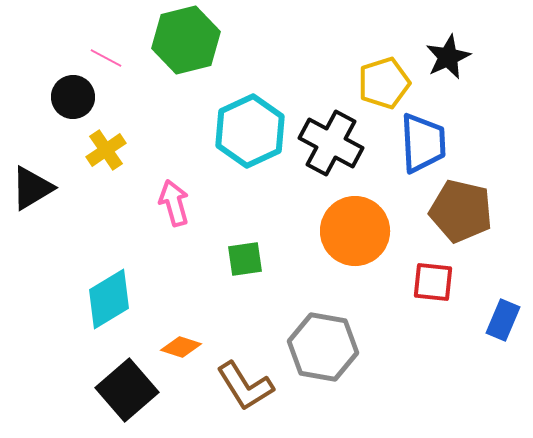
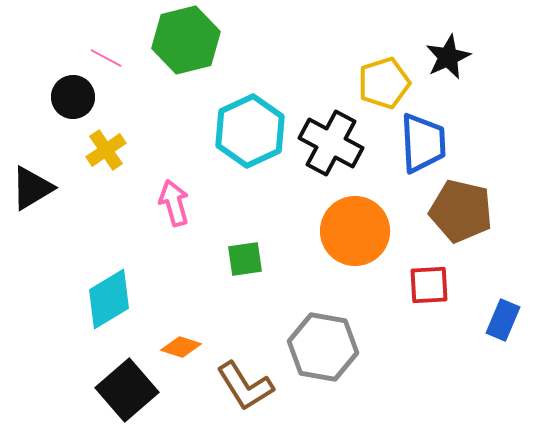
red square: moved 4 px left, 3 px down; rotated 9 degrees counterclockwise
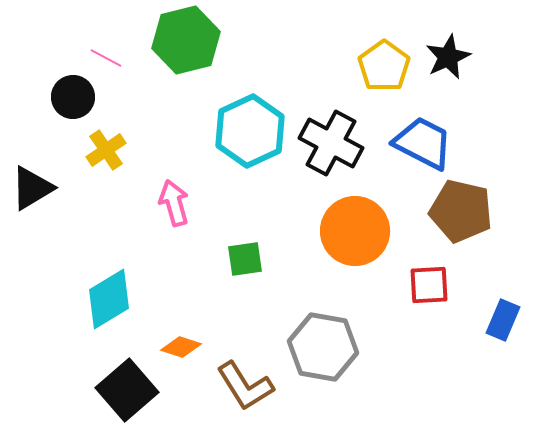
yellow pentagon: moved 17 px up; rotated 18 degrees counterclockwise
blue trapezoid: rotated 60 degrees counterclockwise
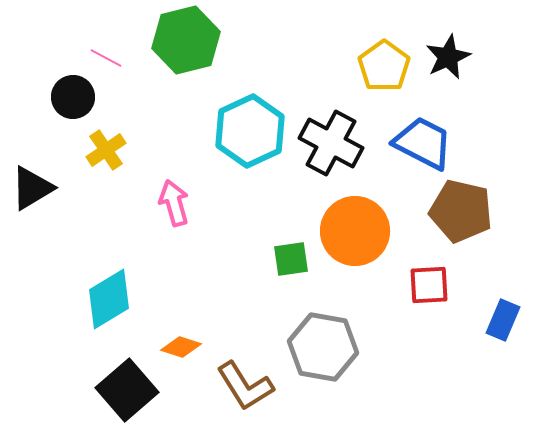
green square: moved 46 px right
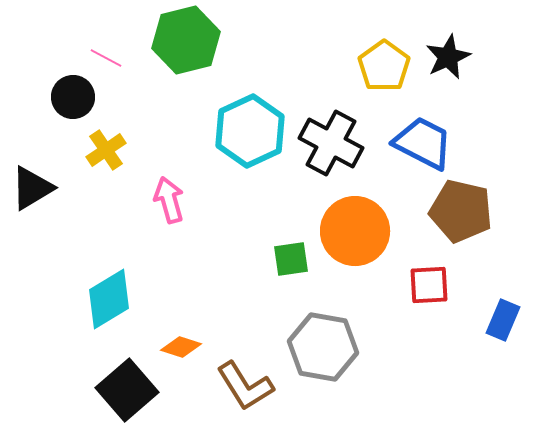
pink arrow: moved 5 px left, 3 px up
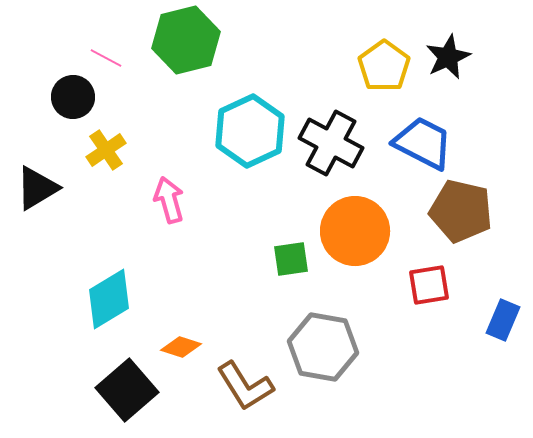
black triangle: moved 5 px right
red square: rotated 6 degrees counterclockwise
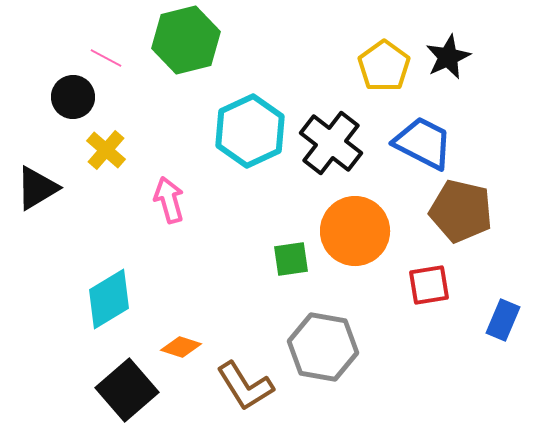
black cross: rotated 10 degrees clockwise
yellow cross: rotated 15 degrees counterclockwise
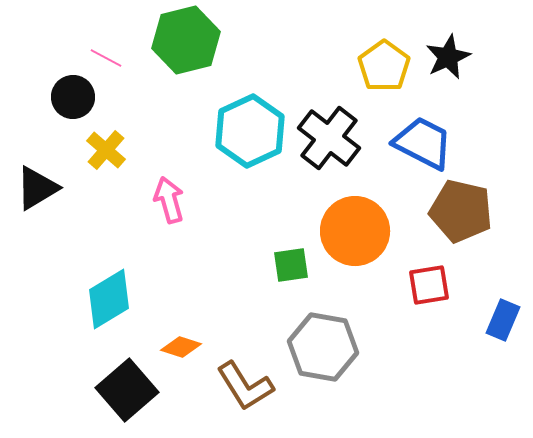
black cross: moved 2 px left, 5 px up
green square: moved 6 px down
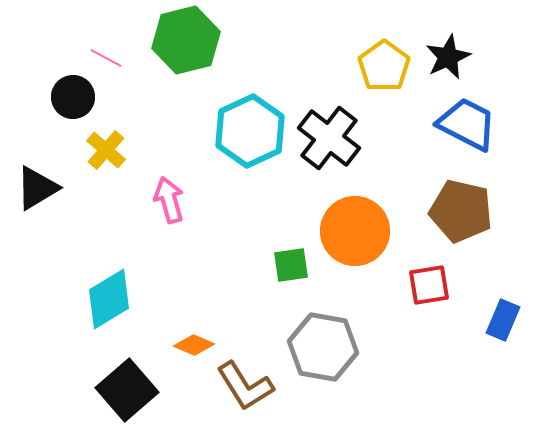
blue trapezoid: moved 44 px right, 19 px up
orange diamond: moved 13 px right, 2 px up; rotated 6 degrees clockwise
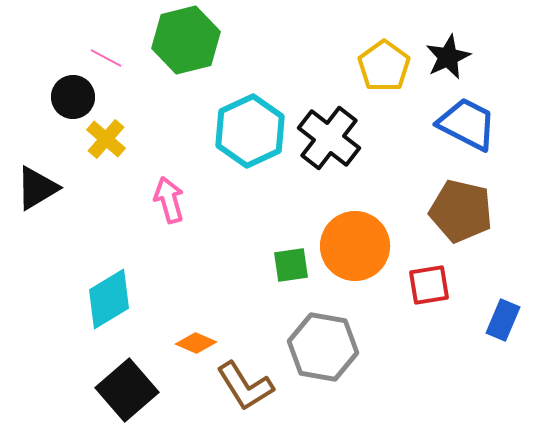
yellow cross: moved 11 px up
orange circle: moved 15 px down
orange diamond: moved 2 px right, 2 px up
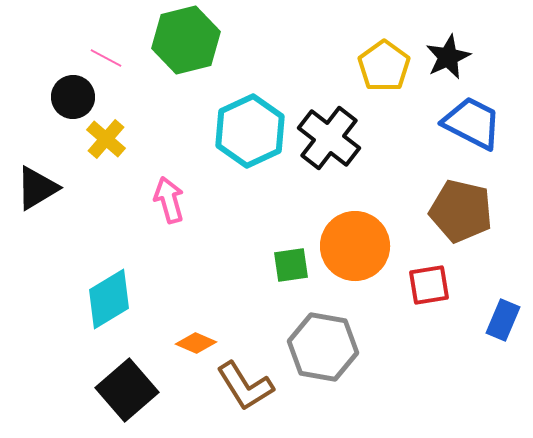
blue trapezoid: moved 5 px right, 1 px up
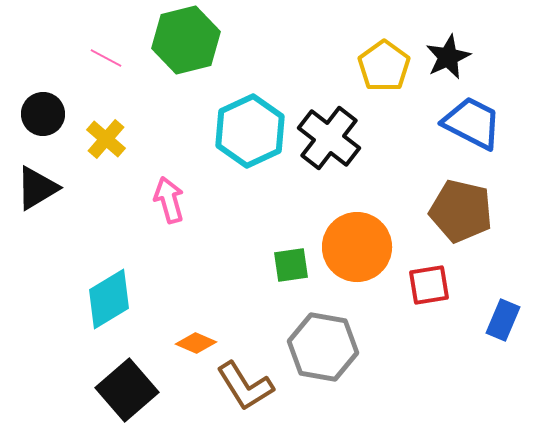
black circle: moved 30 px left, 17 px down
orange circle: moved 2 px right, 1 px down
